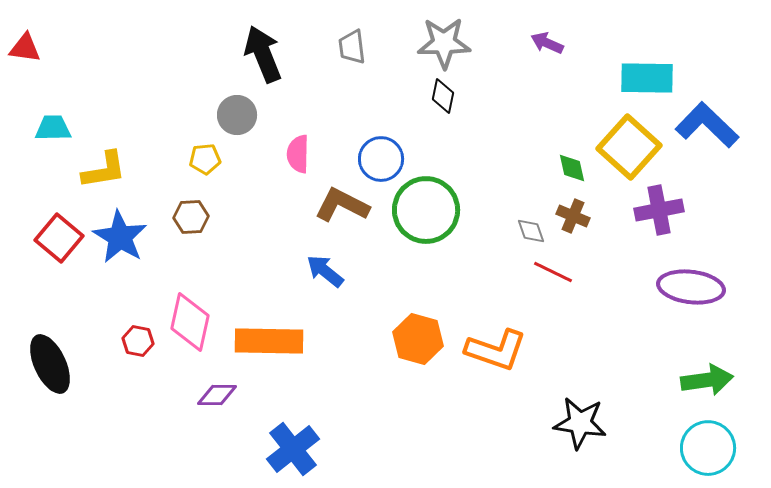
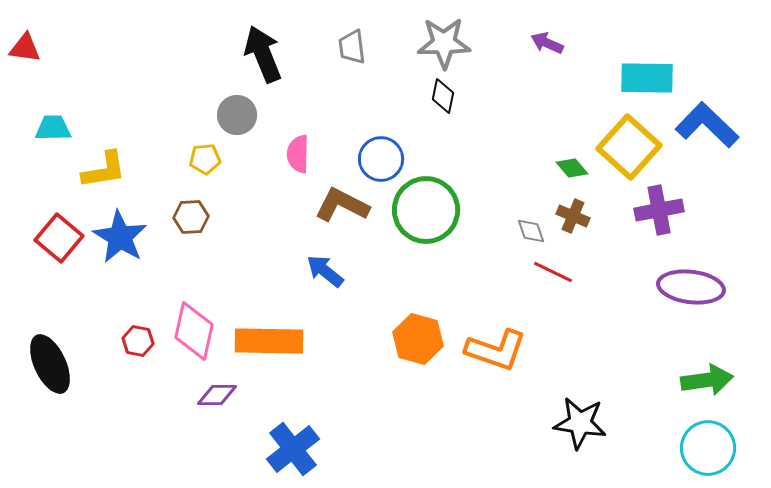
green diamond: rotated 28 degrees counterclockwise
pink diamond: moved 4 px right, 9 px down
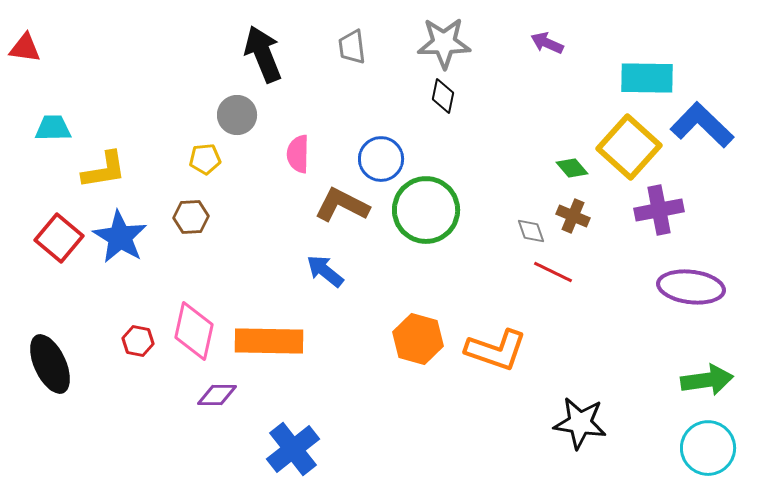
blue L-shape: moved 5 px left
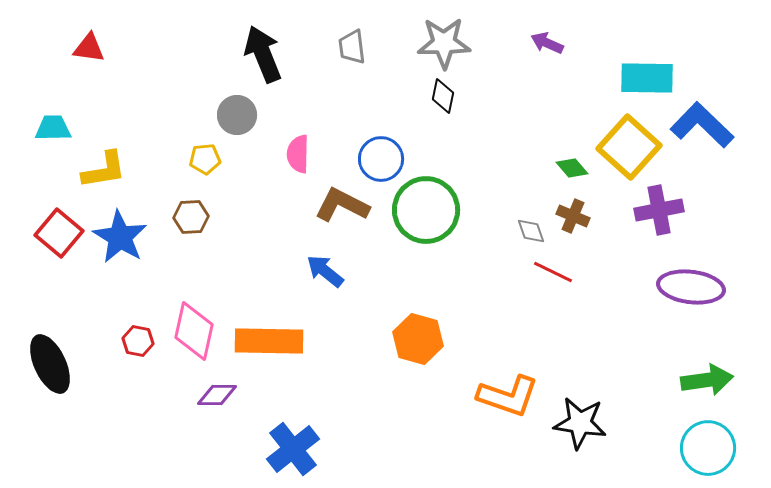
red triangle: moved 64 px right
red square: moved 5 px up
orange L-shape: moved 12 px right, 46 px down
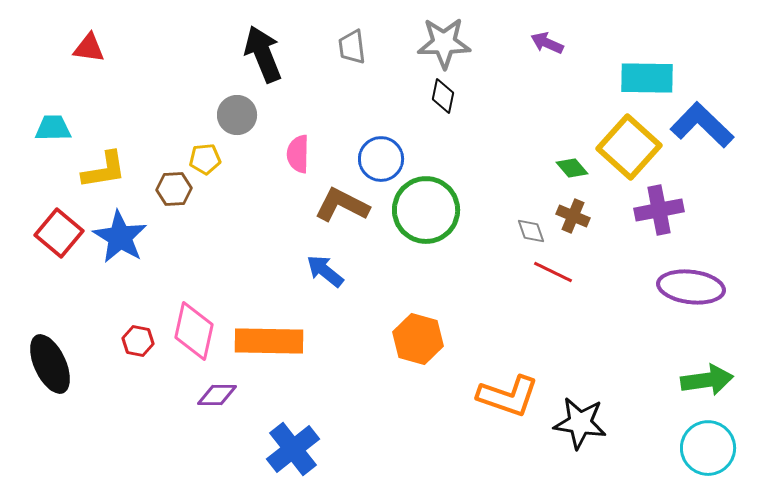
brown hexagon: moved 17 px left, 28 px up
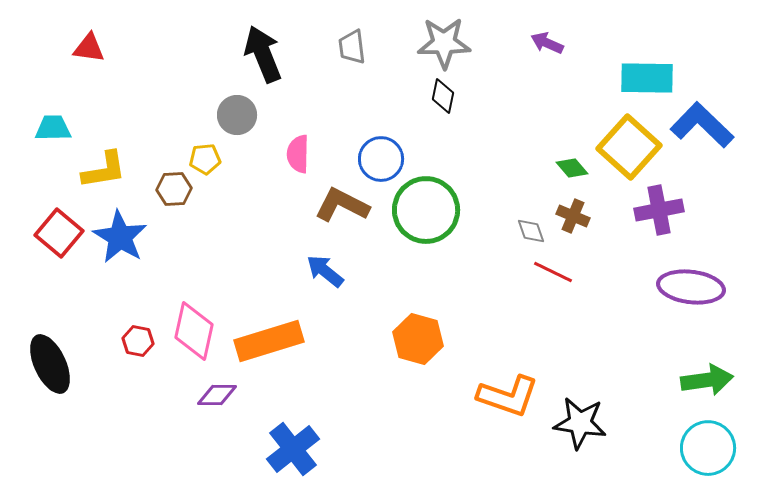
orange rectangle: rotated 18 degrees counterclockwise
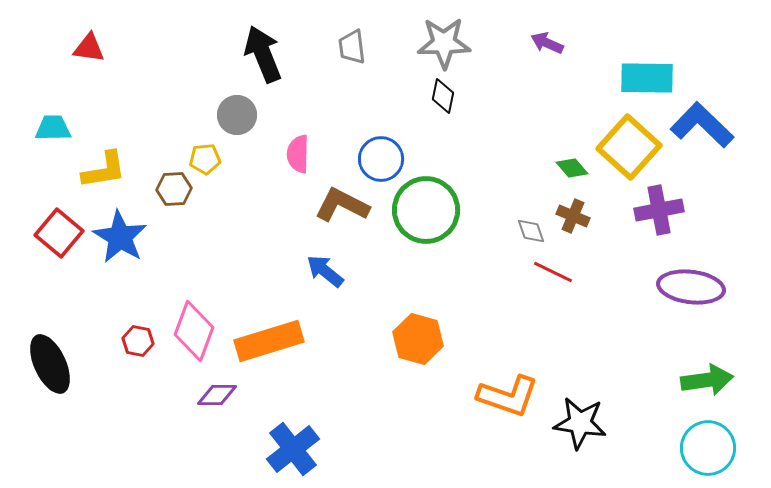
pink diamond: rotated 8 degrees clockwise
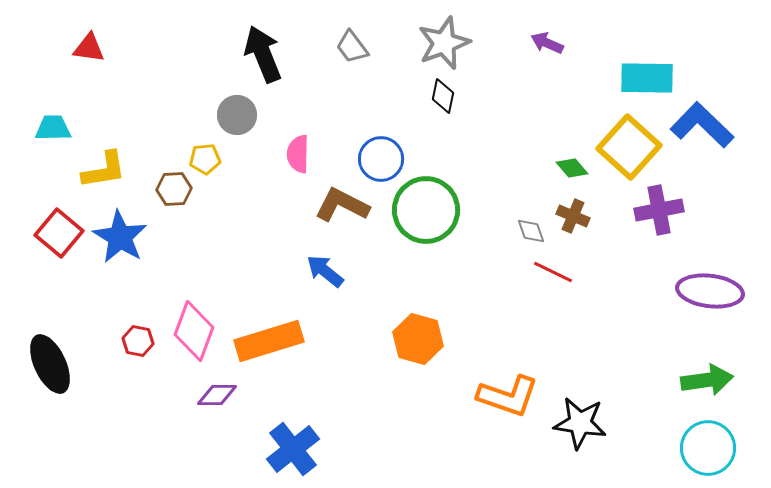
gray star: rotated 20 degrees counterclockwise
gray trapezoid: rotated 30 degrees counterclockwise
purple ellipse: moved 19 px right, 4 px down
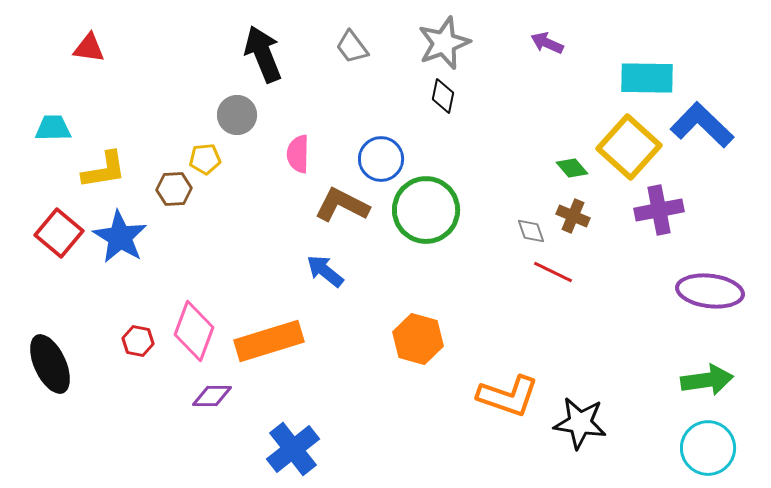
purple diamond: moved 5 px left, 1 px down
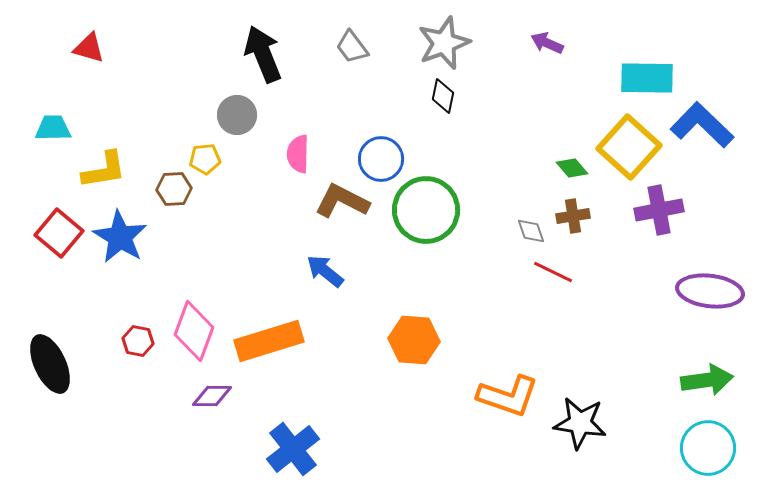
red triangle: rotated 8 degrees clockwise
brown L-shape: moved 4 px up
brown cross: rotated 32 degrees counterclockwise
orange hexagon: moved 4 px left, 1 px down; rotated 12 degrees counterclockwise
